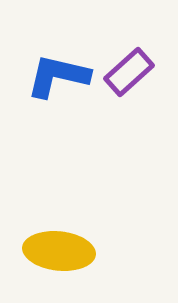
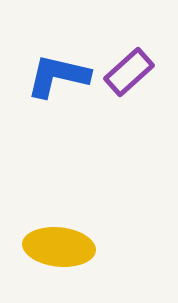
yellow ellipse: moved 4 px up
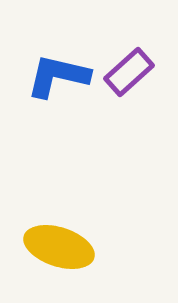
yellow ellipse: rotated 12 degrees clockwise
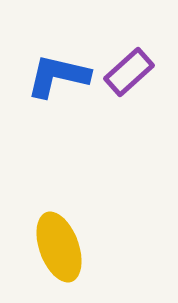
yellow ellipse: rotated 52 degrees clockwise
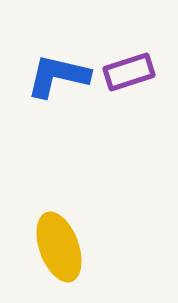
purple rectangle: rotated 24 degrees clockwise
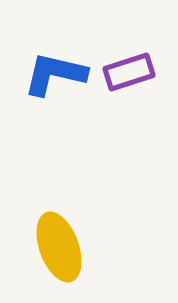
blue L-shape: moved 3 px left, 2 px up
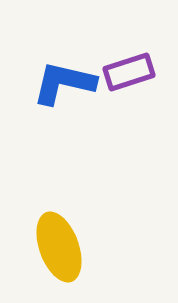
blue L-shape: moved 9 px right, 9 px down
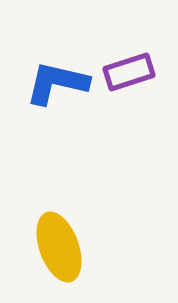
blue L-shape: moved 7 px left
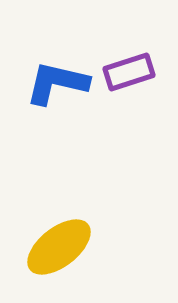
yellow ellipse: rotated 72 degrees clockwise
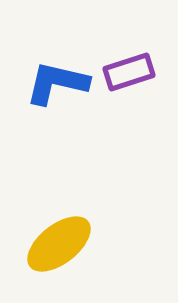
yellow ellipse: moved 3 px up
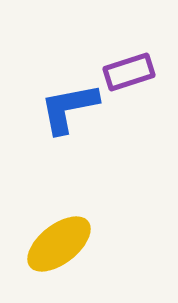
blue L-shape: moved 12 px right, 25 px down; rotated 24 degrees counterclockwise
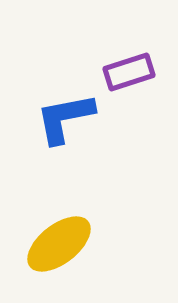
blue L-shape: moved 4 px left, 10 px down
